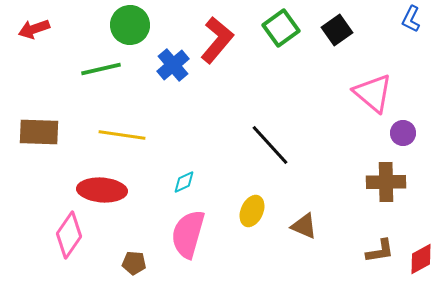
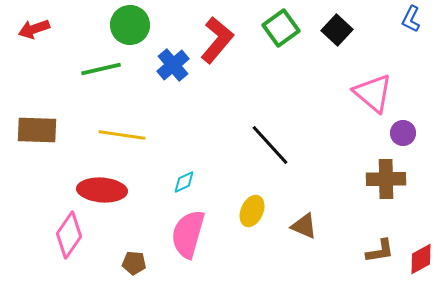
black square: rotated 12 degrees counterclockwise
brown rectangle: moved 2 px left, 2 px up
brown cross: moved 3 px up
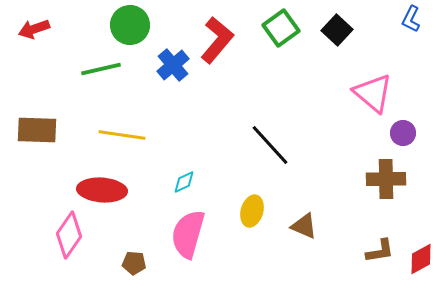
yellow ellipse: rotated 8 degrees counterclockwise
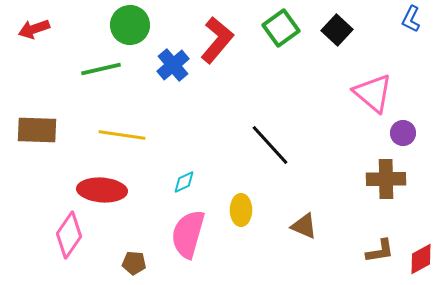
yellow ellipse: moved 11 px left, 1 px up; rotated 16 degrees counterclockwise
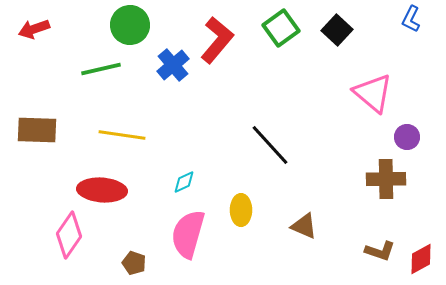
purple circle: moved 4 px right, 4 px down
brown L-shape: rotated 28 degrees clockwise
brown pentagon: rotated 15 degrees clockwise
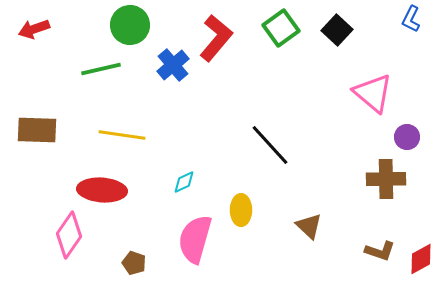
red L-shape: moved 1 px left, 2 px up
brown triangle: moved 5 px right; rotated 20 degrees clockwise
pink semicircle: moved 7 px right, 5 px down
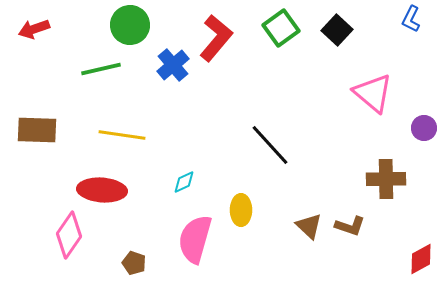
purple circle: moved 17 px right, 9 px up
brown L-shape: moved 30 px left, 25 px up
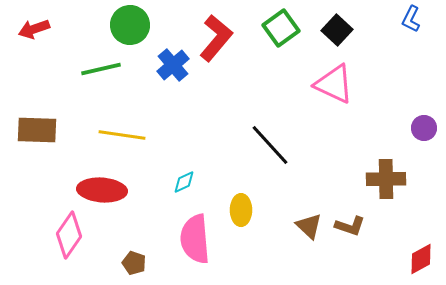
pink triangle: moved 39 px left, 9 px up; rotated 15 degrees counterclockwise
pink semicircle: rotated 21 degrees counterclockwise
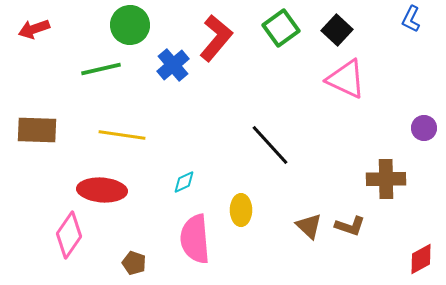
pink triangle: moved 12 px right, 5 px up
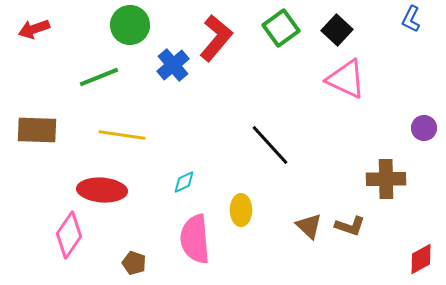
green line: moved 2 px left, 8 px down; rotated 9 degrees counterclockwise
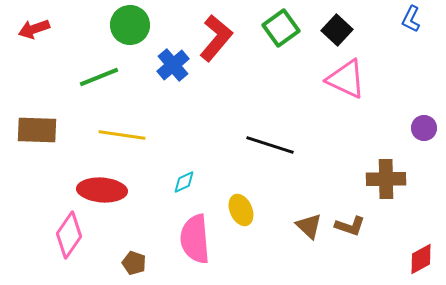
black line: rotated 30 degrees counterclockwise
yellow ellipse: rotated 24 degrees counterclockwise
